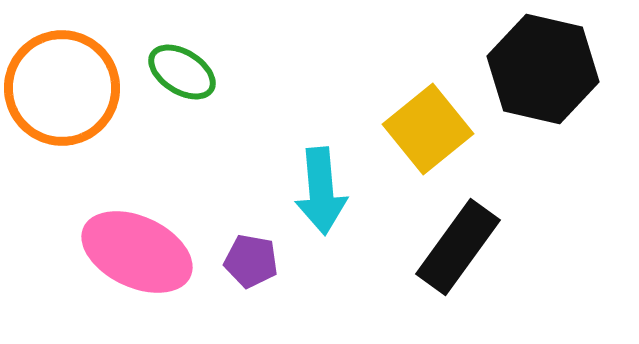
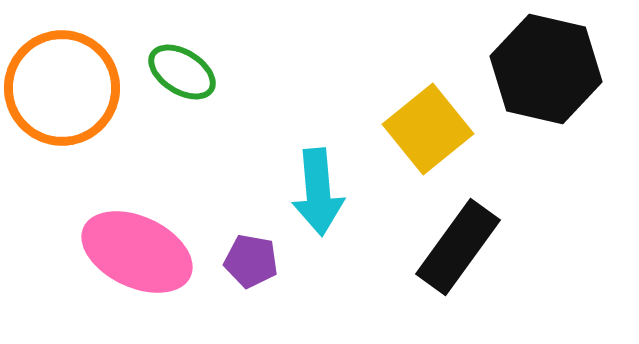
black hexagon: moved 3 px right
cyan arrow: moved 3 px left, 1 px down
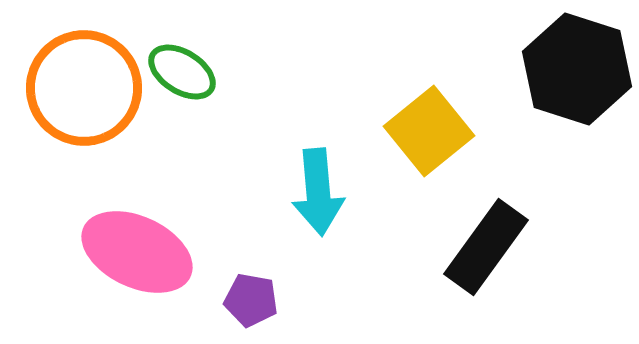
black hexagon: moved 31 px right; rotated 5 degrees clockwise
orange circle: moved 22 px right
yellow square: moved 1 px right, 2 px down
black rectangle: moved 28 px right
purple pentagon: moved 39 px down
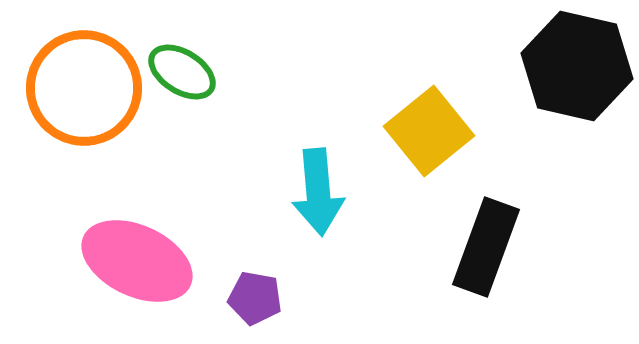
black hexagon: moved 3 px up; rotated 5 degrees counterclockwise
black rectangle: rotated 16 degrees counterclockwise
pink ellipse: moved 9 px down
purple pentagon: moved 4 px right, 2 px up
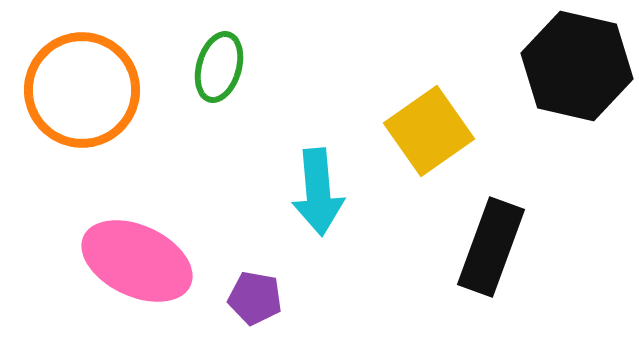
green ellipse: moved 37 px right, 5 px up; rotated 74 degrees clockwise
orange circle: moved 2 px left, 2 px down
yellow square: rotated 4 degrees clockwise
black rectangle: moved 5 px right
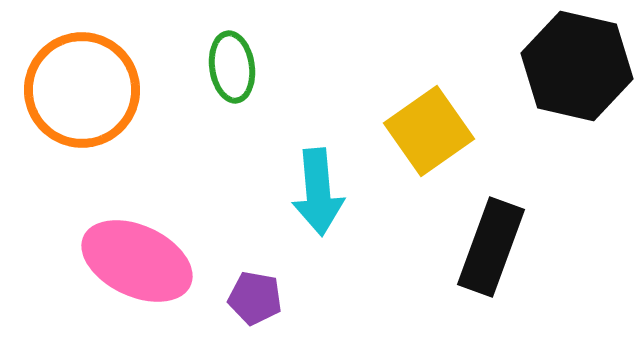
green ellipse: moved 13 px right; rotated 24 degrees counterclockwise
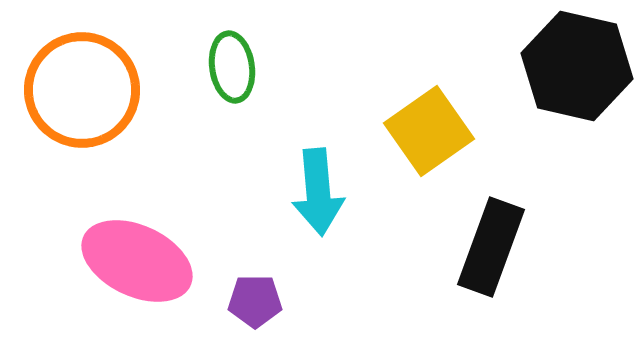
purple pentagon: moved 3 px down; rotated 10 degrees counterclockwise
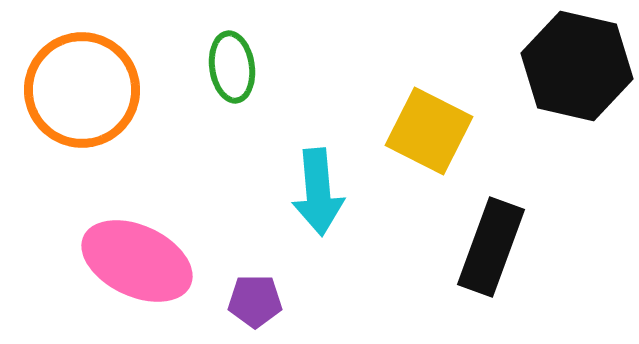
yellow square: rotated 28 degrees counterclockwise
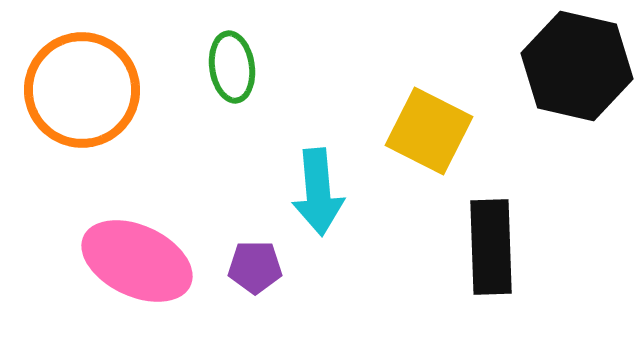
black rectangle: rotated 22 degrees counterclockwise
purple pentagon: moved 34 px up
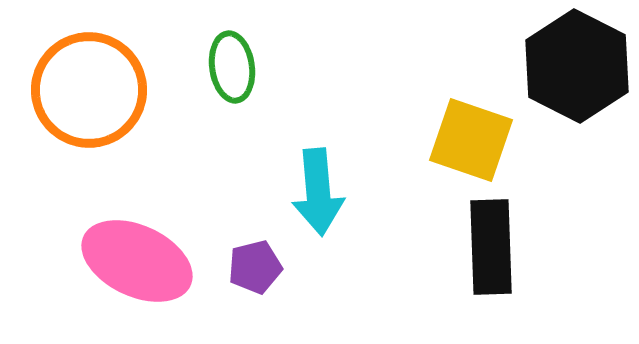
black hexagon: rotated 14 degrees clockwise
orange circle: moved 7 px right
yellow square: moved 42 px right, 9 px down; rotated 8 degrees counterclockwise
purple pentagon: rotated 14 degrees counterclockwise
